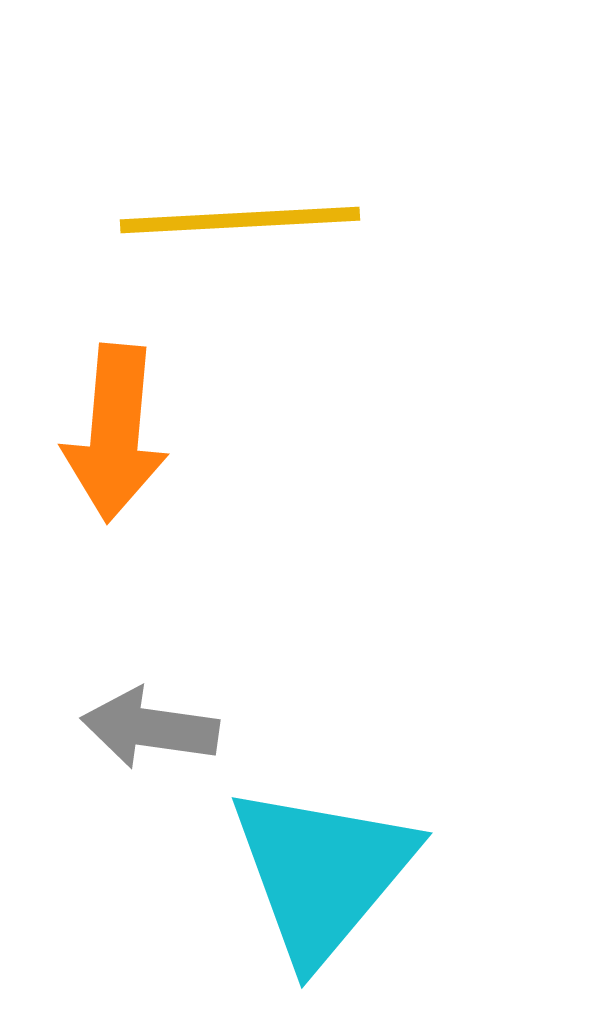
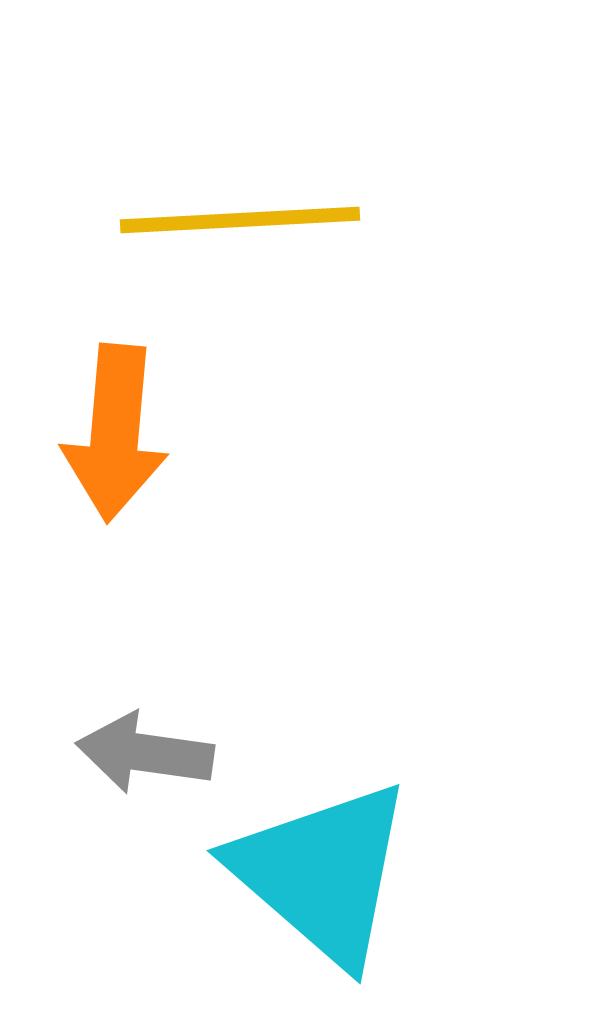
gray arrow: moved 5 px left, 25 px down
cyan triangle: rotated 29 degrees counterclockwise
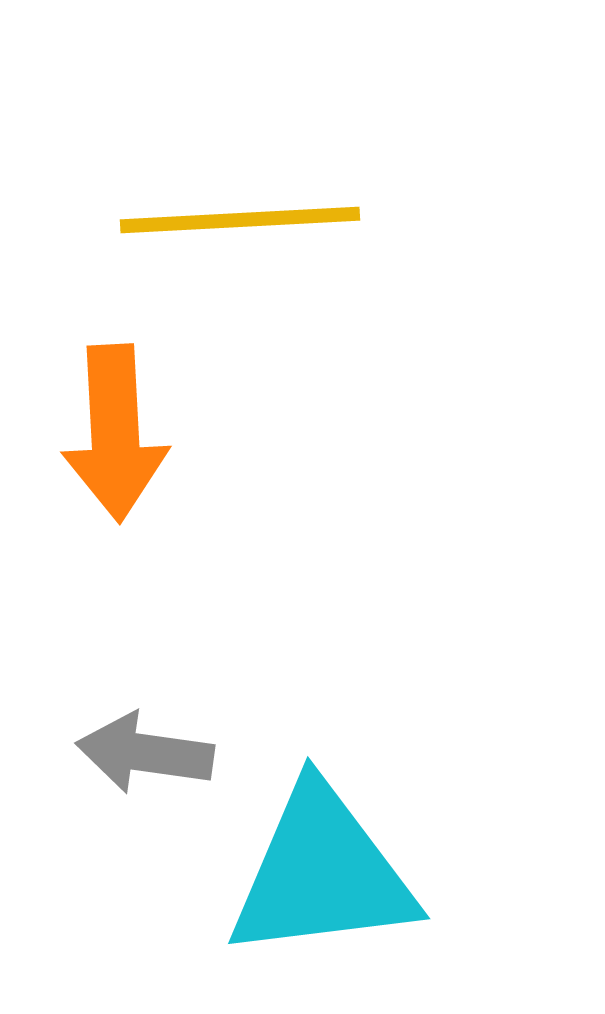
orange arrow: rotated 8 degrees counterclockwise
cyan triangle: rotated 48 degrees counterclockwise
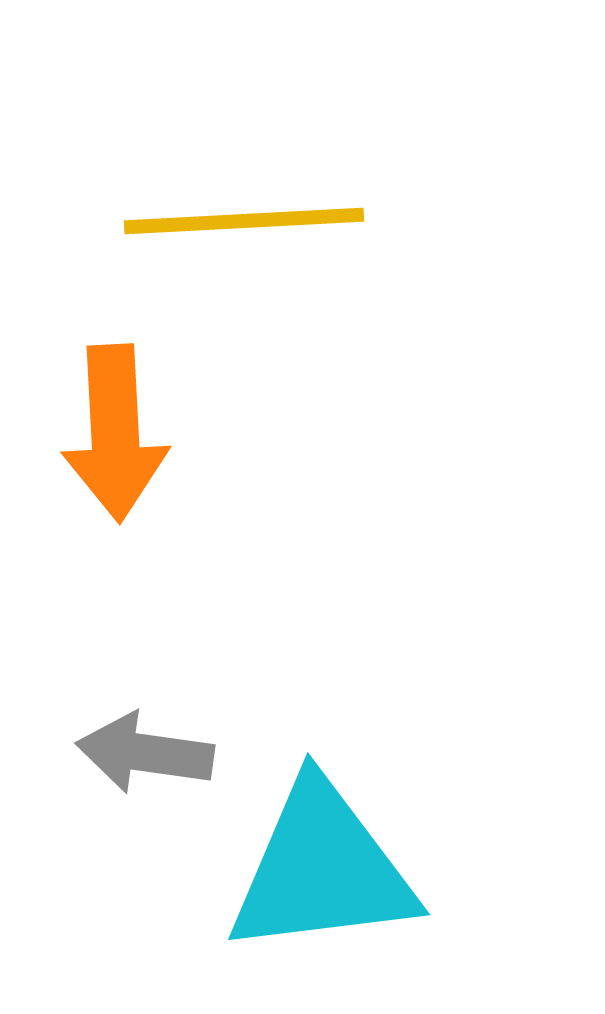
yellow line: moved 4 px right, 1 px down
cyan triangle: moved 4 px up
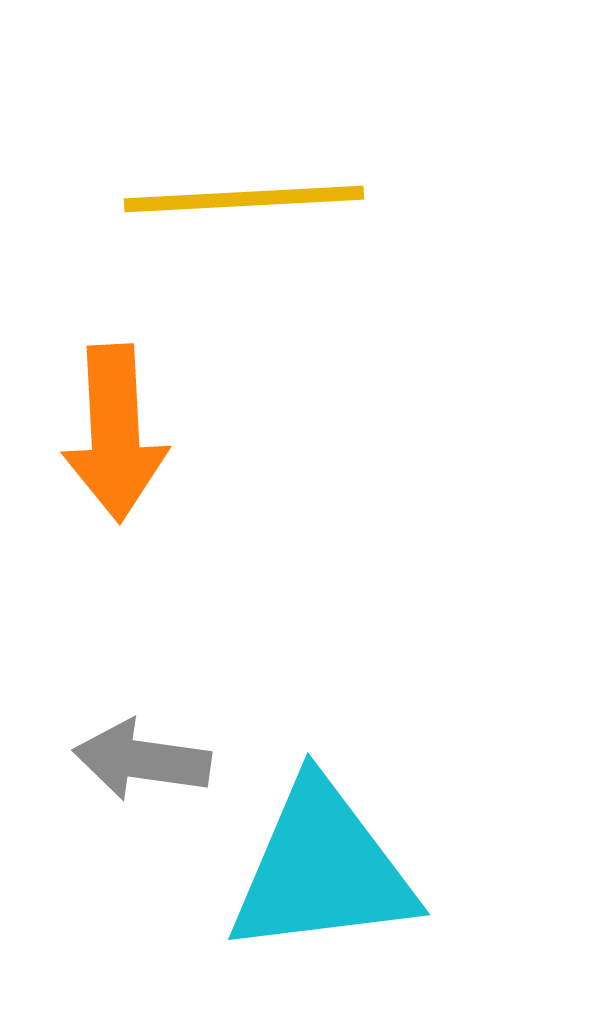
yellow line: moved 22 px up
gray arrow: moved 3 px left, 7 px down
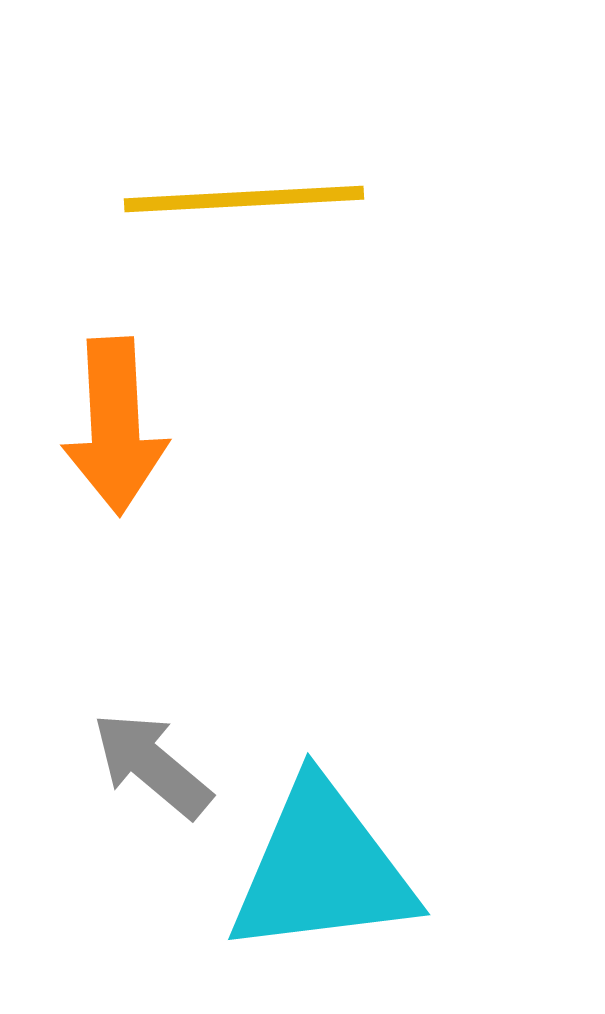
orange arrow: moved 7 px up
gray arrow: moved 10 px right, 5 px down; rotated 32 degrees clockwise
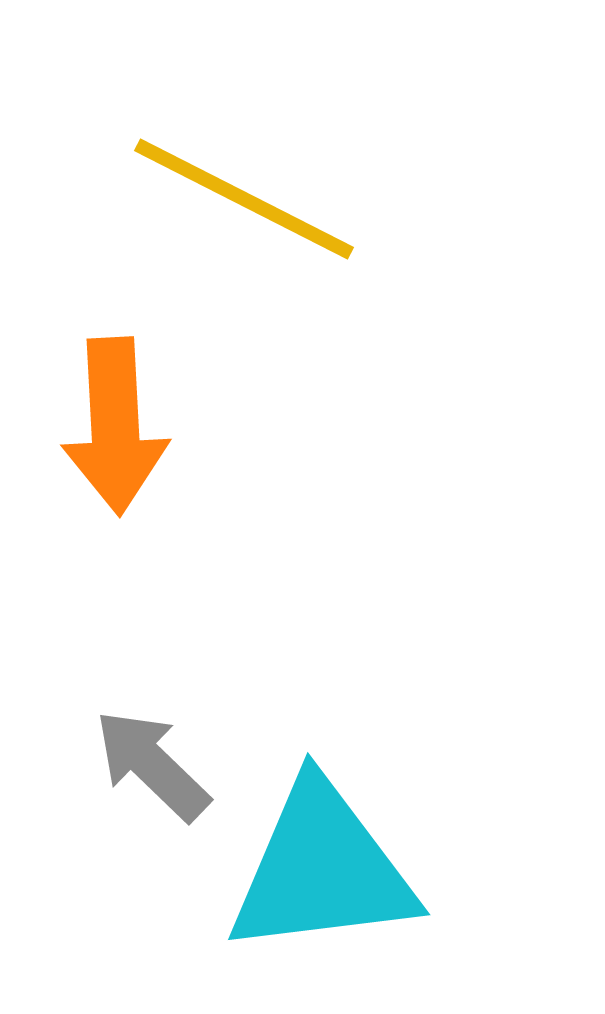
yellow line: rotated 30 degrees clockwise
gray arrow: rotated 4 degrees clockwise
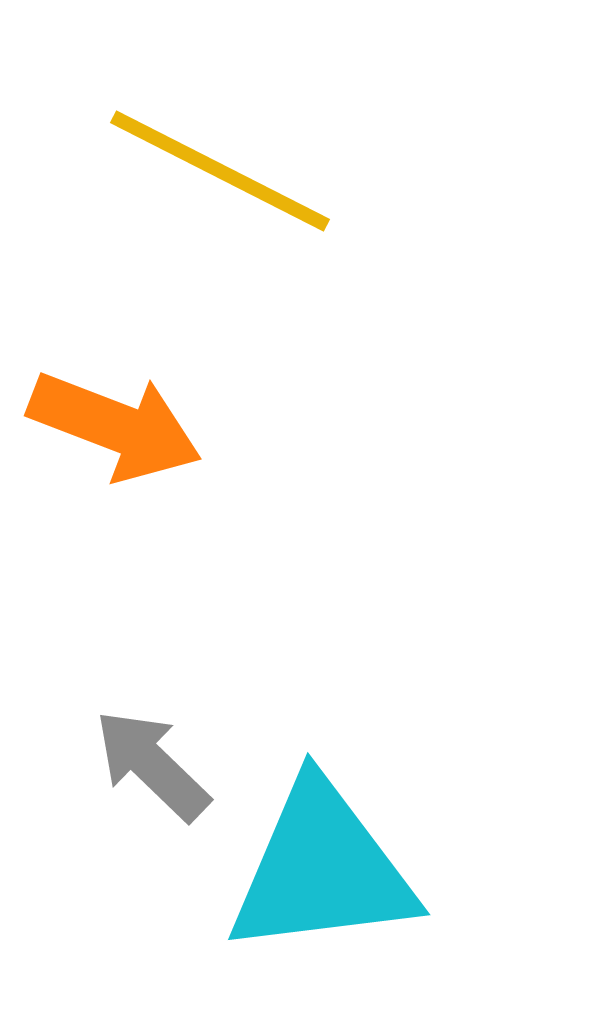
yellow line: moved 24 px left, 28 px up
orange arrow: rotated 66 degrees counterclockwise
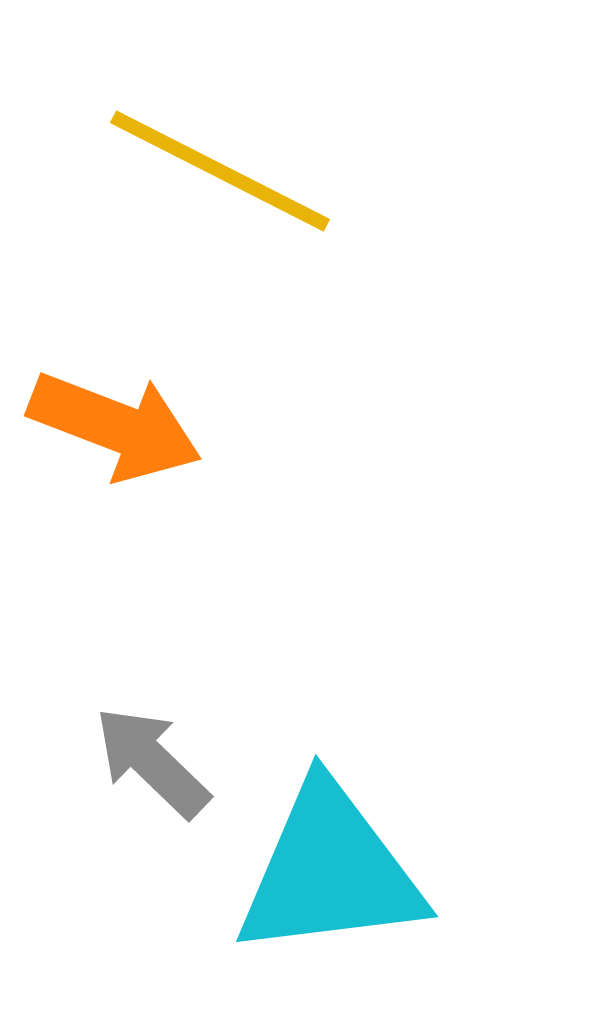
gray arrow: moved 3 px up
cyan triangle: moved 8 px right, 2 px down
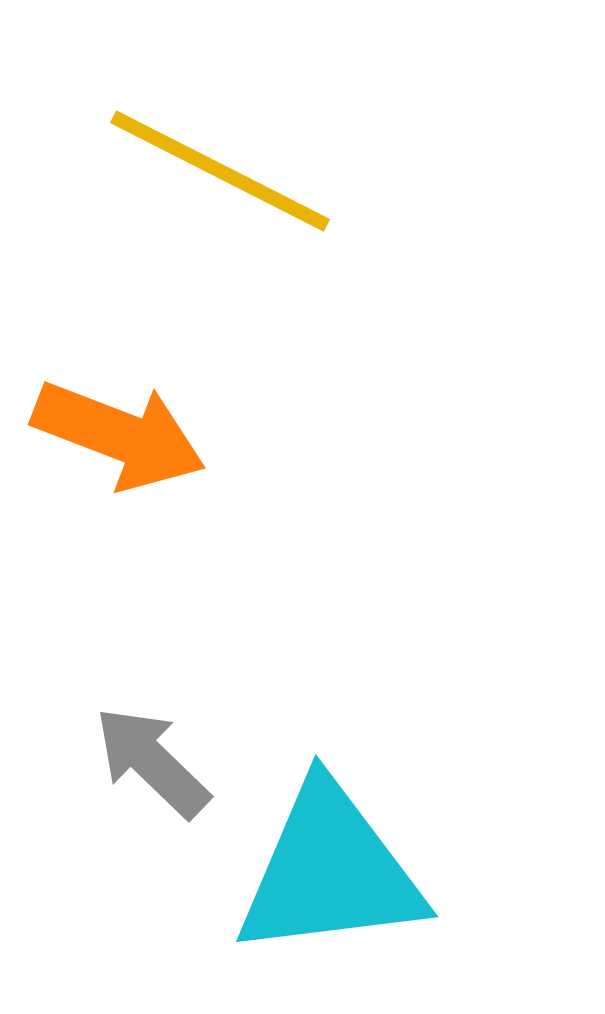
orange arrow: moved 4 px right, 9 px down
